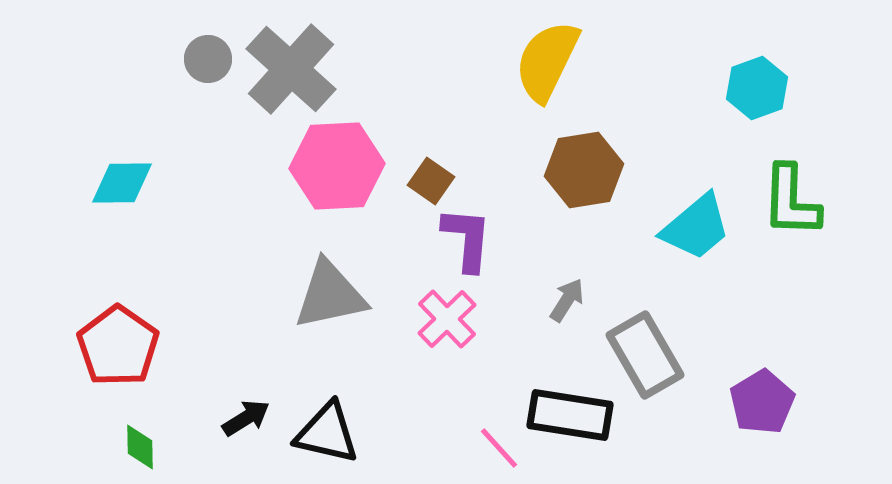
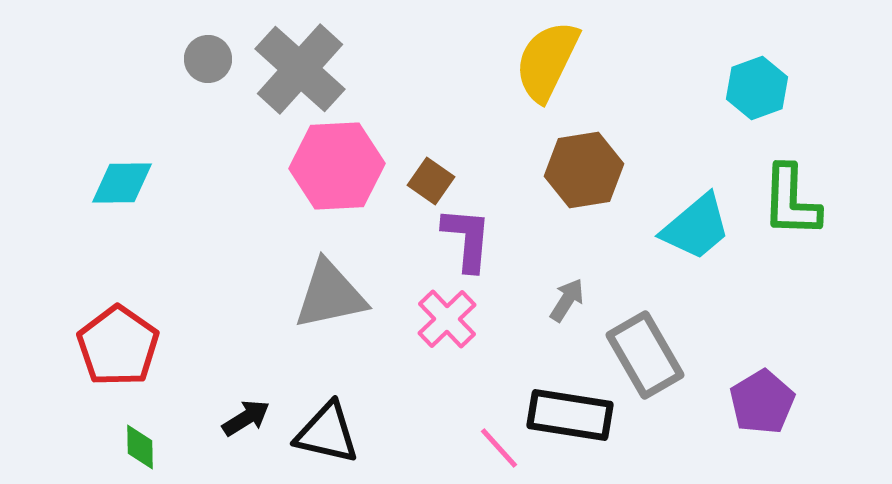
gray cross: moved 9 px right
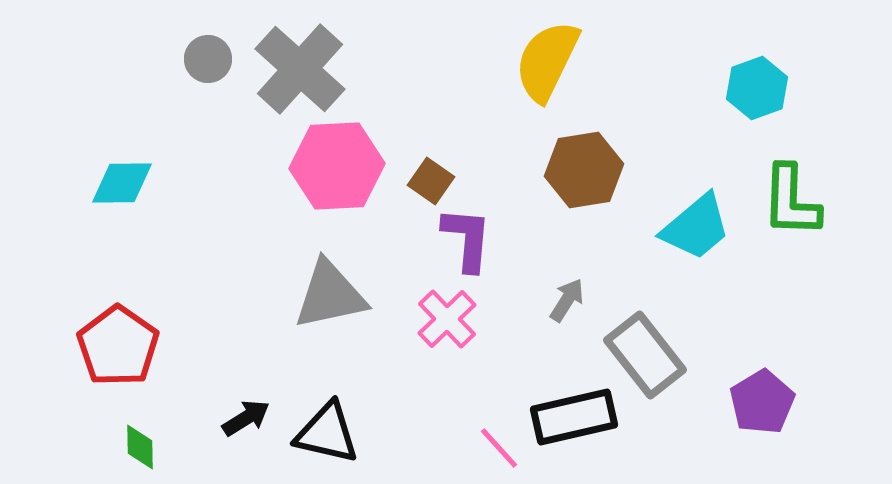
gray rectangle: rotated 8 degrees counterclockwise
black rectangle: moved 4 px right, 2 px down; rotated 22 degrees counterclockwise
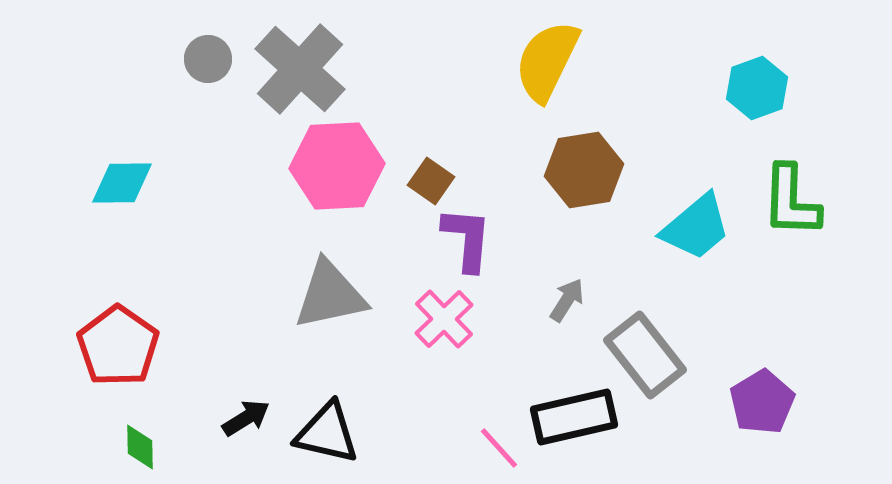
pink cross: moved 3 px left
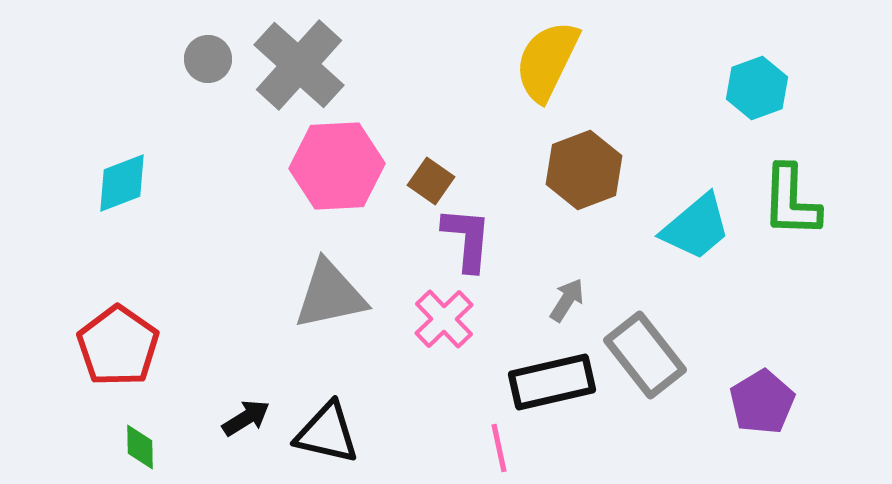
gray cross: moved 1 px left, 4 px up
brown hexagon: rotated 12 degrees counterclockwise
cyan diamond: rotated 20 degrees counterclockwise
black rectangle: moved 22 px left, 35 px up
pink line: rotated 30 degrees clockwise
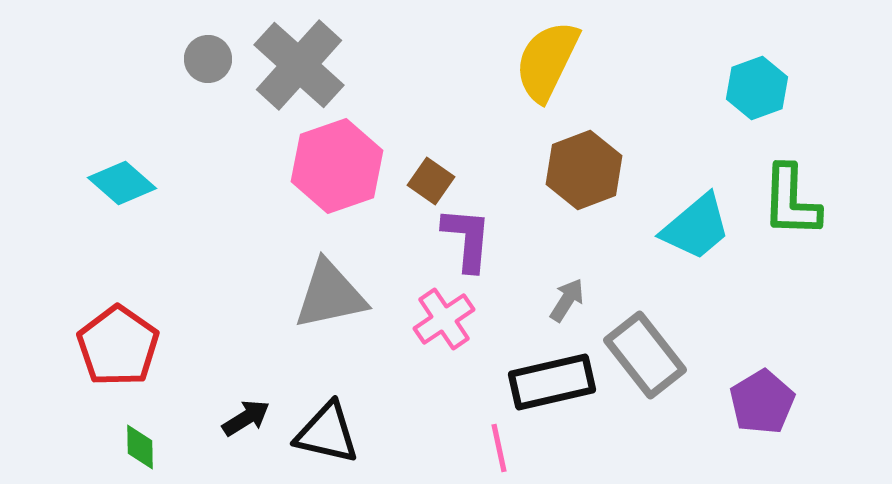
pink hexagon: rotated 16 degrees counterclockwise
cyan diamond: rotated 62 degrees clockwise
pink cross: rotated 10 degrees clockwise
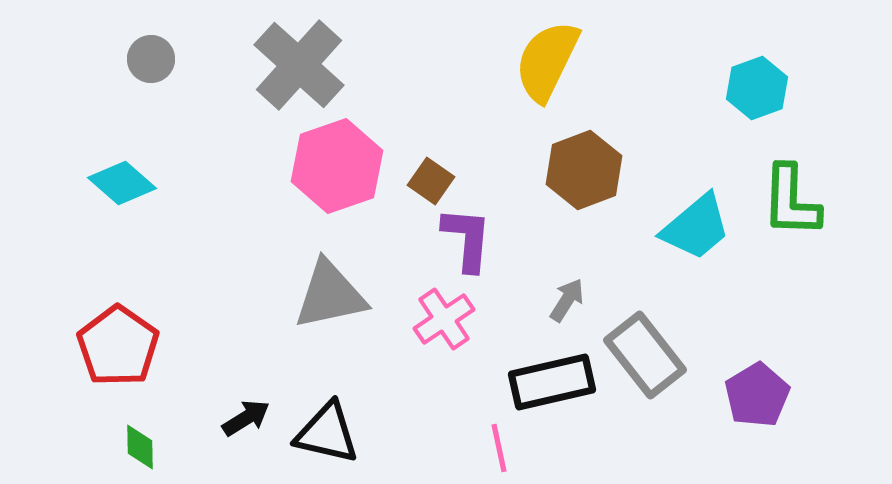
gray circle: moved 57 px left
purple pentagon: moved 5 px left, 7 px up
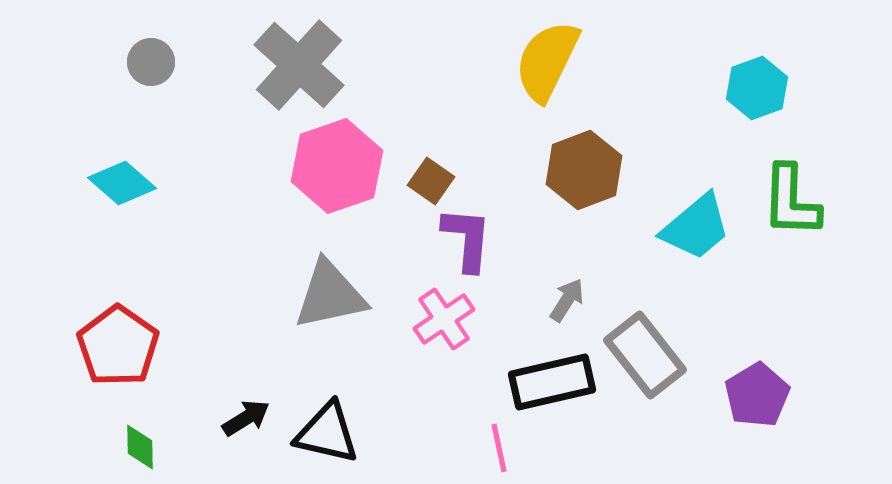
gray circle: moved 3 px down
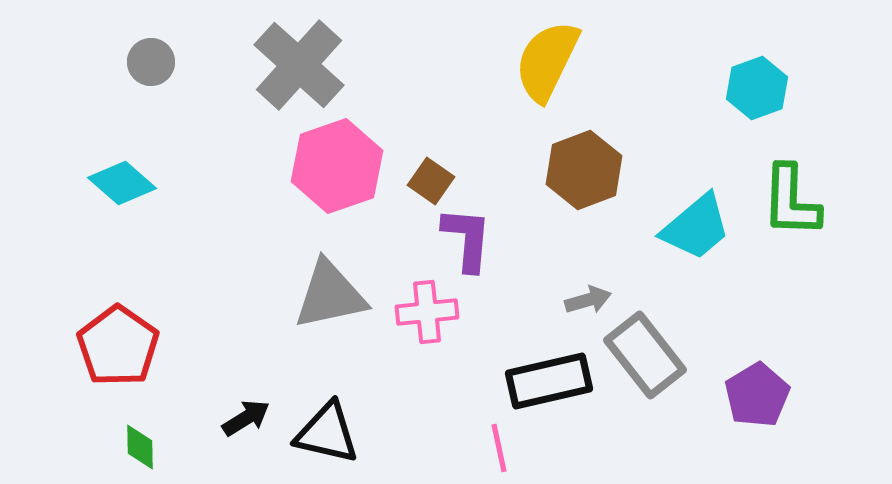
gray arrow: moved 21 px right; rotated 42 degrees clockwise
pink cross: moved 17 px left, 7 px up; rotated 28 degrees clockwise
black rectangle: moved 3 px left, 1 px up
